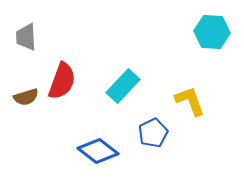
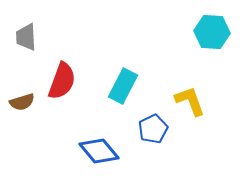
cyan rectangle: rotated 16 degrees counterclockwise
brown semicircle: moved 4 px left, 5 px down
blue pentagon: moved 4 px up
blue diamond: moved 1 px right; rotated 12 degrees clockwise
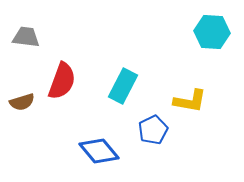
gray trapezoid: rotated 100 degrees clockwise
yellow L-shape: rotated 120 degrees clockwise
blue pentagon: moved 1 px down
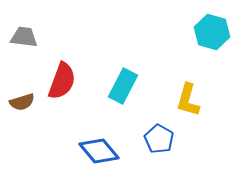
cyan hexagon: rotated 12 degrees clockwise
gray trapezoid: moved 2 px left
yellow L-shape: moved 2 px left, 1 px up; rotated 96 degrees clockwise
blue pentagon: moved 6 px right, 9 px down; rotated 16 degrees counterclockwise
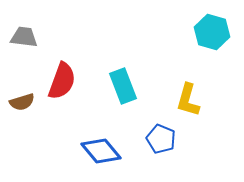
cyan rectangle: rotated 48 degrees counterclockwise
blue pentagon: moved 2 px right; rotated 8 degrees counterclockwise
blue diamond: moved 2 px right
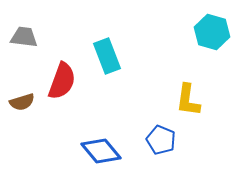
cyan rectangle: moved 16 px left, 30 px up
yellow L-shape: rotated 8 degrees counterclockwise
blue pentagon: moved 1 px down
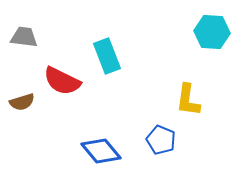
cyan hexagon: rotated 12 degrees counterclockwise
red semicircle: rotated 96 degrees clockwise
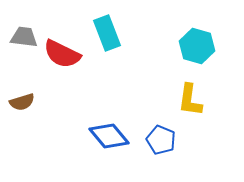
cyan hexagon: moved 15 px left, 14 px down; rotated 12 degrees clockwise
cyan rectangle: moved 23 px up
red semicircle: moved 27 px up
yellow L-shape: moved 2 px right
blue diamond: moved 8 px right, 15 px up
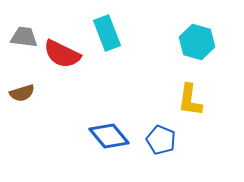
cyan hexagon: moved 4 px up
brown semicircle: moved 9 px up
